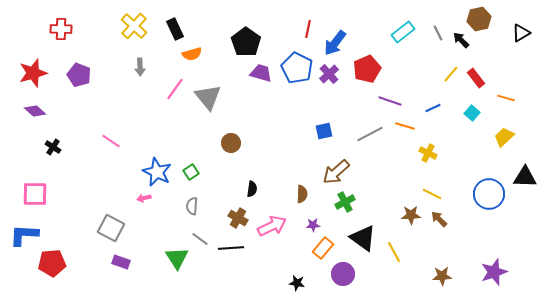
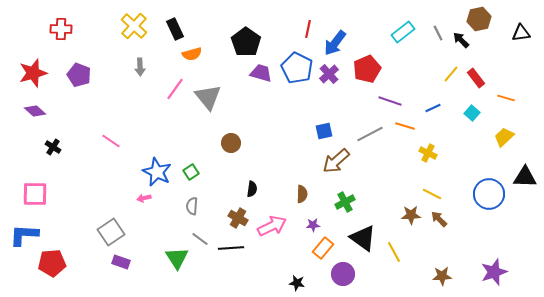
black triangle at (521, 33): rotated 24 degrees clockwise
brown arrow at (336, 172): moved 11 px up
gray square at (111, 228): moved 4 px down; rotated 28 degrees clockwise
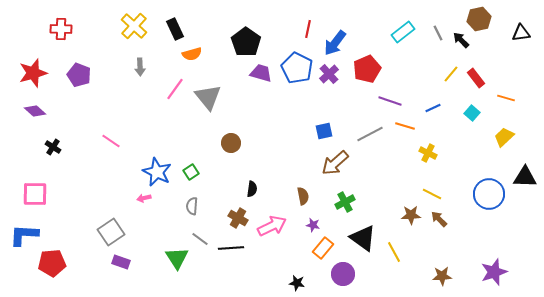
brown arrow at (336, 161): moved 1 px left, 2 px down
brown semicircle at (302, 194): moved 1 px right, 2 px down; rotated 12 degrees counterclockwise
purple star at (313, 225): rotated 16 degrees clockwise
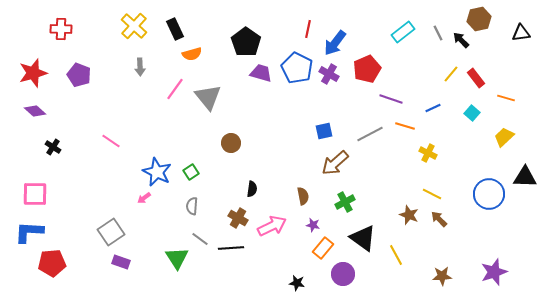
purple cross at (329, 74): rotated 18 degrees counterclockwise
purple line at (390, 101): moved 1 px right, 2 px up
pink arrow at (144, 198): rotated 24 degrees counterclockwise
brown star at (411, 215): moved 2 px left; rotated 24 degrees clockwise
blue L-shape at (24, 235): moved 5 px right, 3 px up
yellow line at (394, 252): moved 2 px right, 3 px down
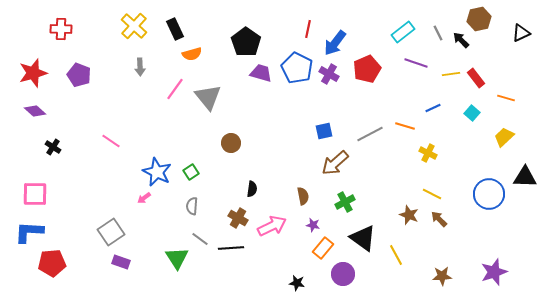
black triangle at (521, 33): rotated 18 degrees counterclockwise
yellow line at (451, 74): rotated 42 degrees clockwise
purple line at (391, 99): moved 25 px right, 36 px up
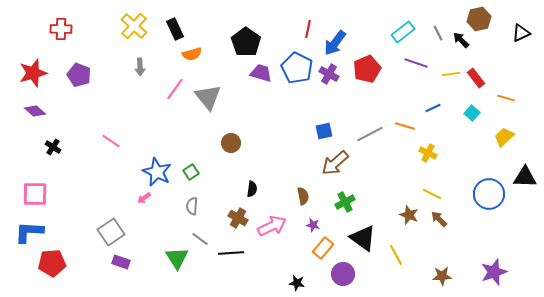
black line at (231, 248): moved 5 px down
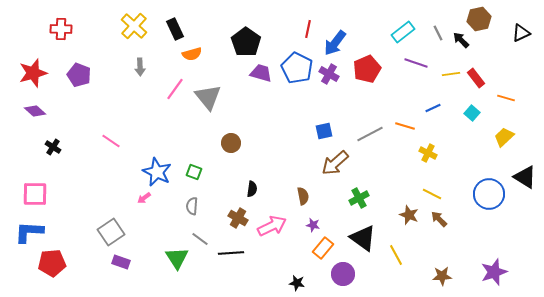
green square at (191, 172): moved 3 px right; rotated 35 degrees counterclockwise
black triangle at (525, 177): rotated 30 degrees clockwise
green cross at (345, 202): moved 14 px right, 4 px up
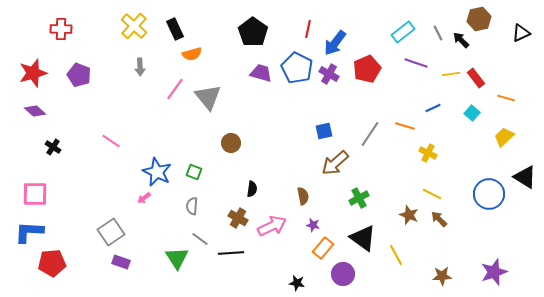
black pentagon at (246, 42): moved 7 px right, 10 px up
gray line at (370, 134): rotated 28 degrees counterclockwise
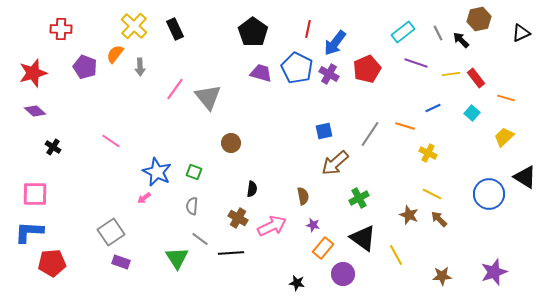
orange semicircle at (192, 54): moved 77 px left; rotated 144 degrees clockwise
purple pentagon at (79, 75): moved 6 px right, 8 px up
